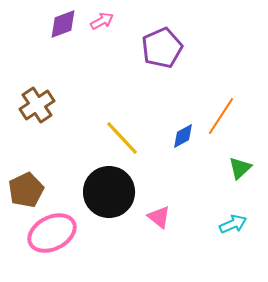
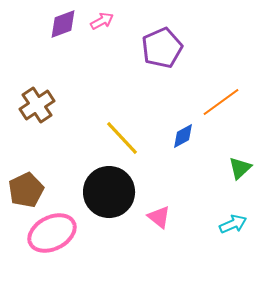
orange line: moved 14 px up; rotated 21 degrees clockwise
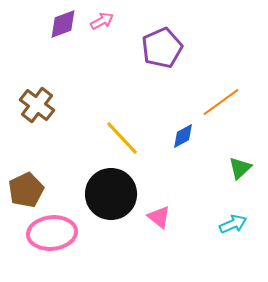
brown cross: rotated 20 degrees counterclockwise
black circle: moved 2 px right, 2 px down
pink ellipse: rotated 21 degrees clockwise
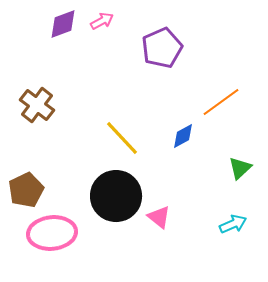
black circle: moved 5 px right, 2 px down
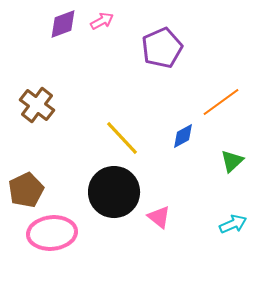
green triangle: moved 8 px left, 7 px up
black circle: moved 2 px left, 4 px up
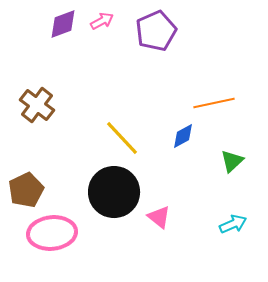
purple pentagon: moved 6 px left, 17 px up
orange line: moved 7 px left, 1 px down; rotated 24 degrees clockwise
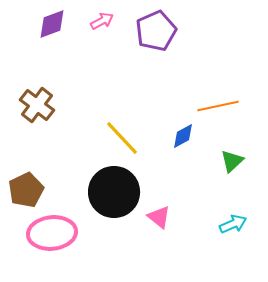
purple diamond: moved 11 px left
orange line: moved 4 px right, 3 px down
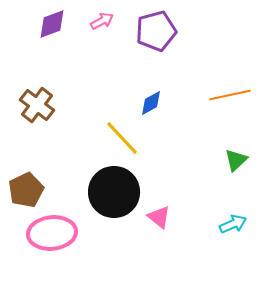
purple pentagon: rotated 9 degrees clockwise
orange line: moved 12 px right, 11 px up
blue diamond: moved 32 px left, 33 px up
green triangle: moved 4 px right, 1 px up
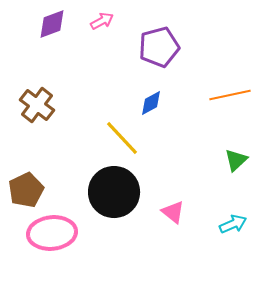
purple pentagon: moved 3 px right, 16 px down
pink triangle: moved 14 px right, 5 px up
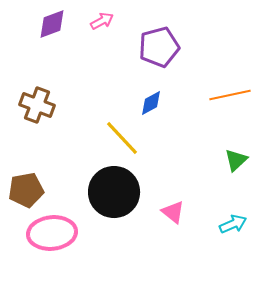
brown cross: rotated 16 degrees counterclockwise
brown pentagon: rotated 16 degrees clockwise
